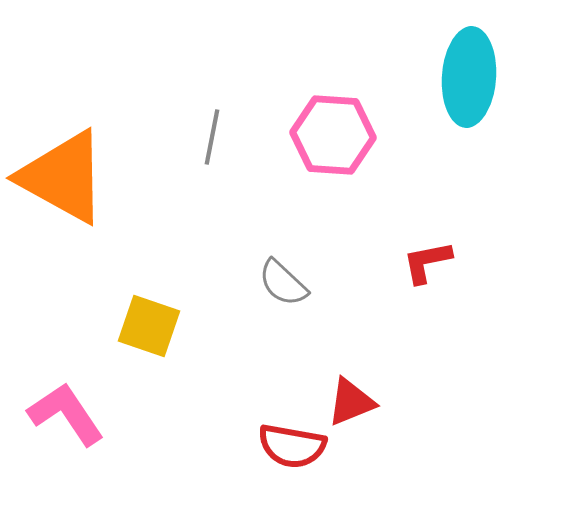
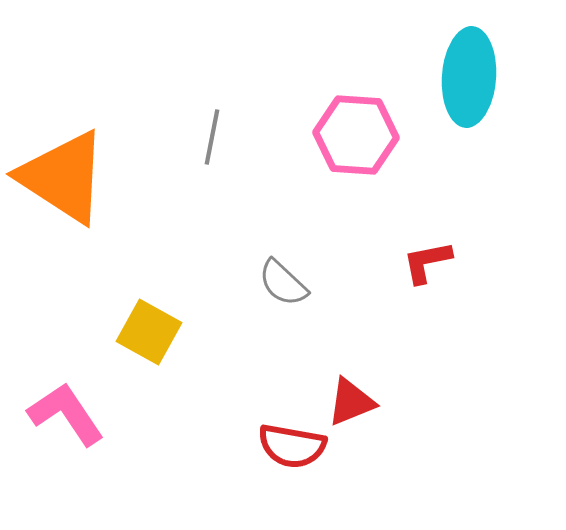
pink hexagon: moved 23 px right
orange triangle: rotated 4 degrees clockwise
yellow square: moved 6 px down; rotated 10 degrees clockwise
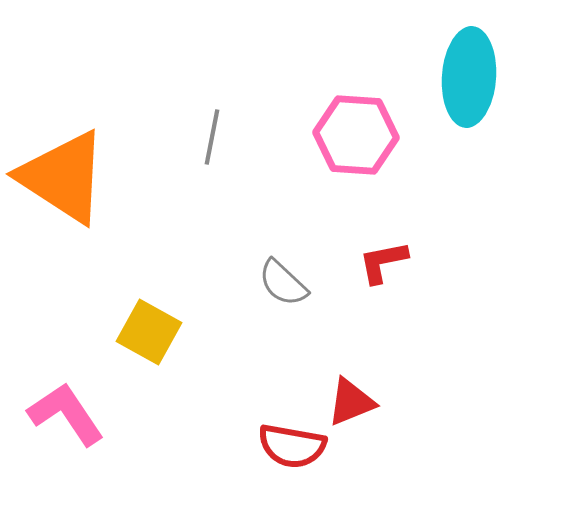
red L-shape: moved 44 px left
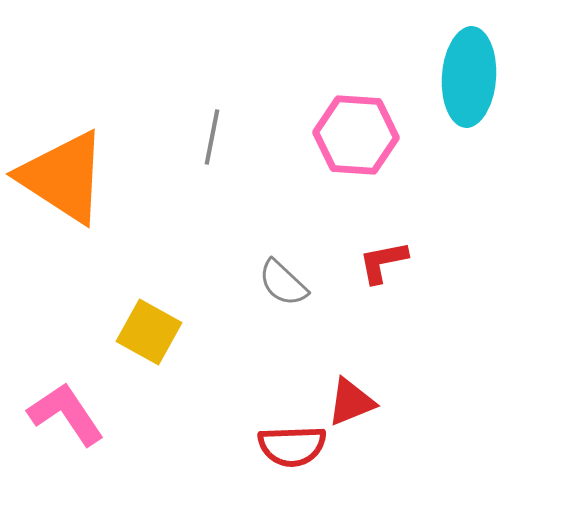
red semicircle: rotated 12 degrees counterclockwise
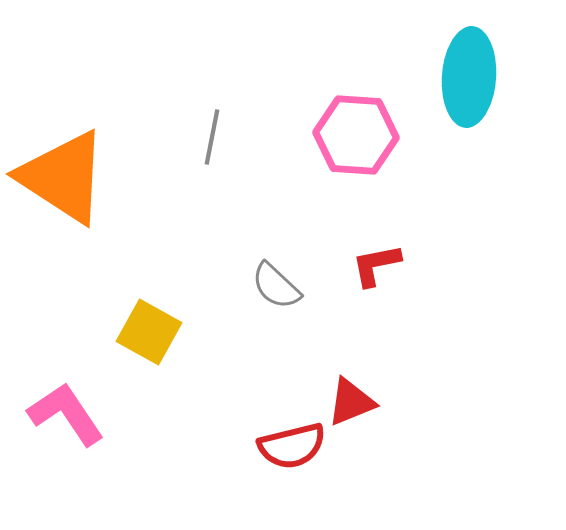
red L-shape: moved 7 px left, 3 px down
gray semicircle: moved 7 px left, 3 px down
red semicircle: rotated 12 degrees counterclockwise
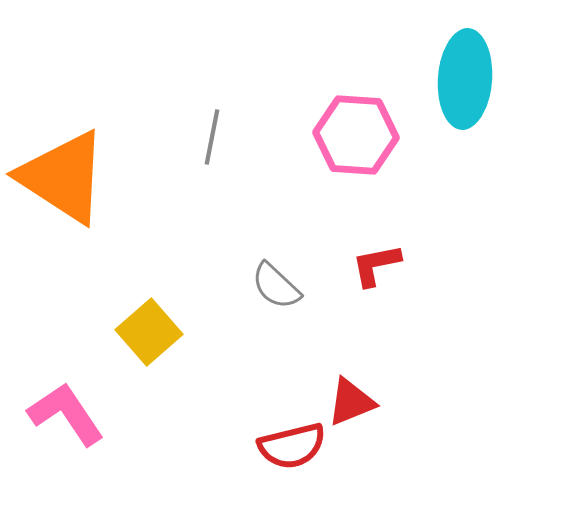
cyan ellipse: moved 4 px left, 2 px down
yellow square: rotated 20 degrees clockwise
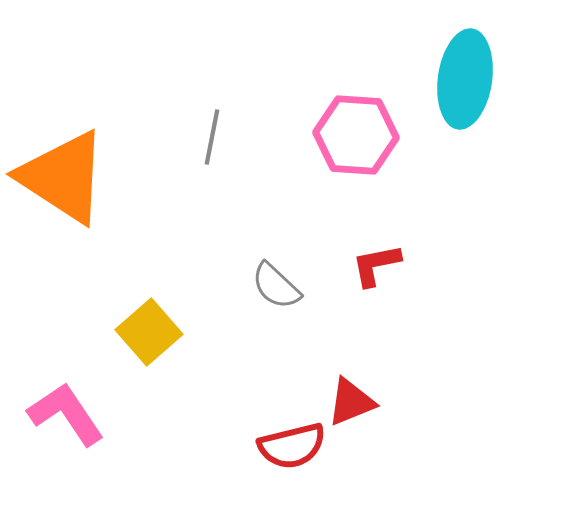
cyan ellipse: rotated 4 degrees clockwise
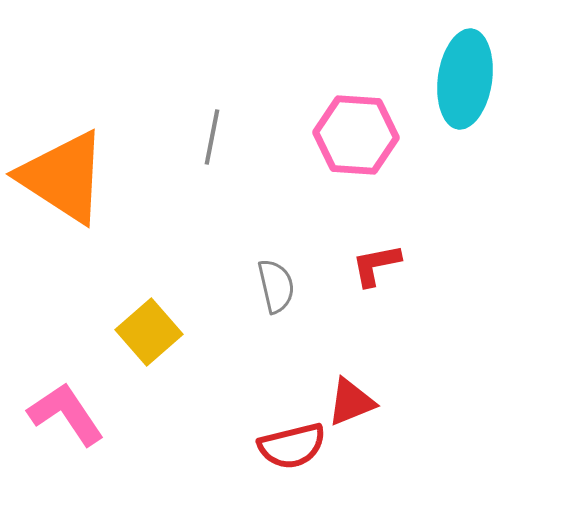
gray semicircle: rotated 146 degrees counterclockwise
